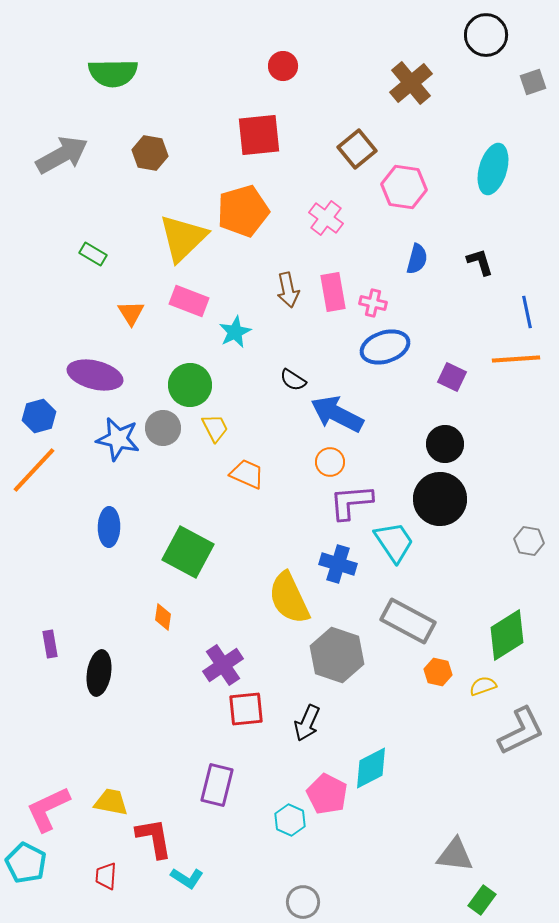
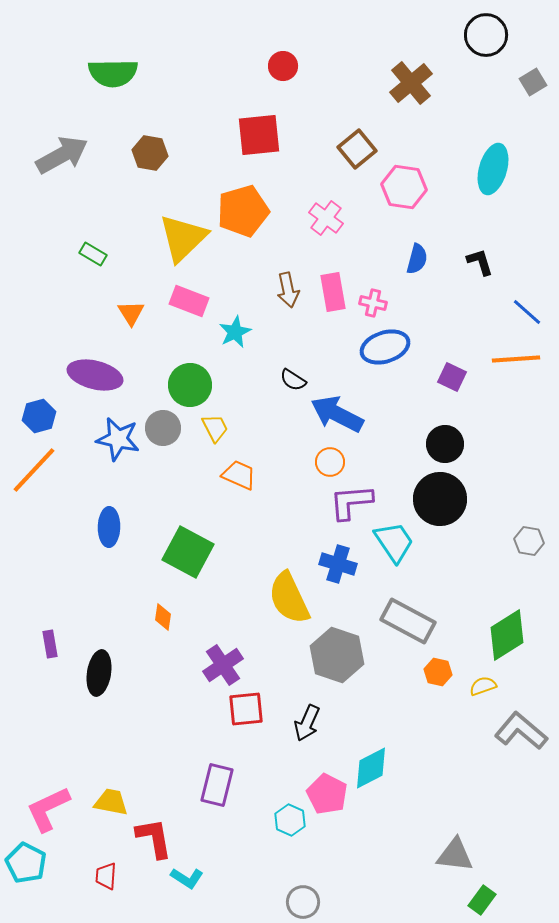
gray square at (533, 82): rotated 12 degrees counterclockwise
blue line at (527, 312): rotated 36 degrees counterclockwise
orange trapezoid at (247, 474): moved 8 px left, 1 px down
gray L-shape at (521, 731): rotated 114 degrees counterclockwise
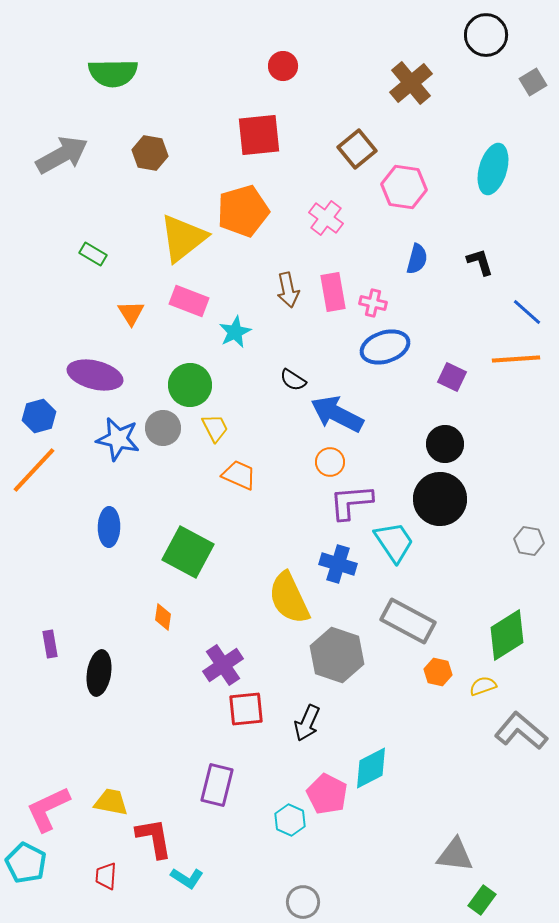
yellow triangle at (183, 238): rotated 6 degrees clockwise
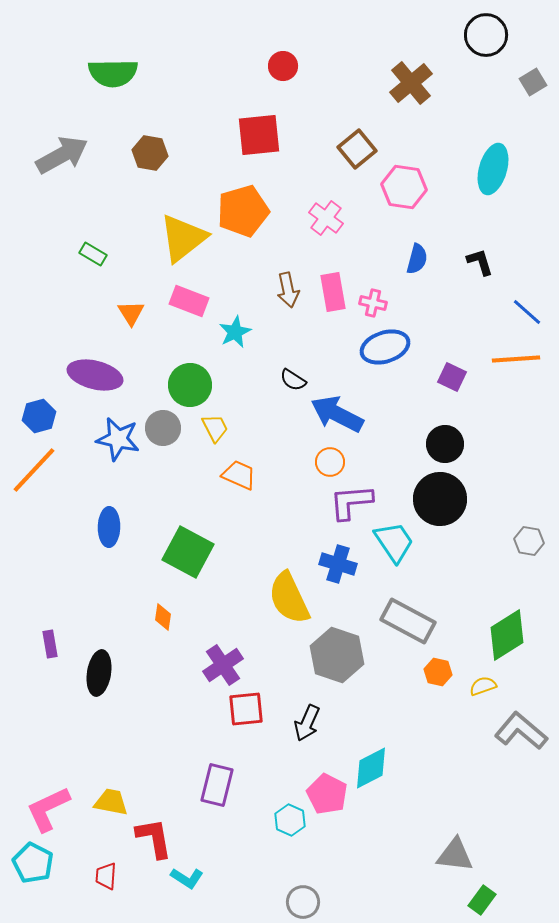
cyan pentagon at (26, 863): moved 7 px right
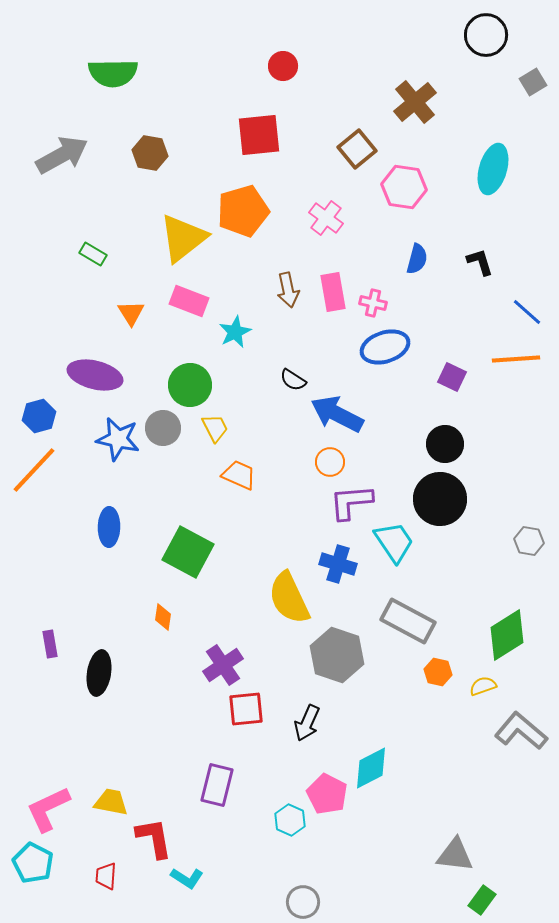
brown cross at (411, 83): moved 4 px right, 19 px down
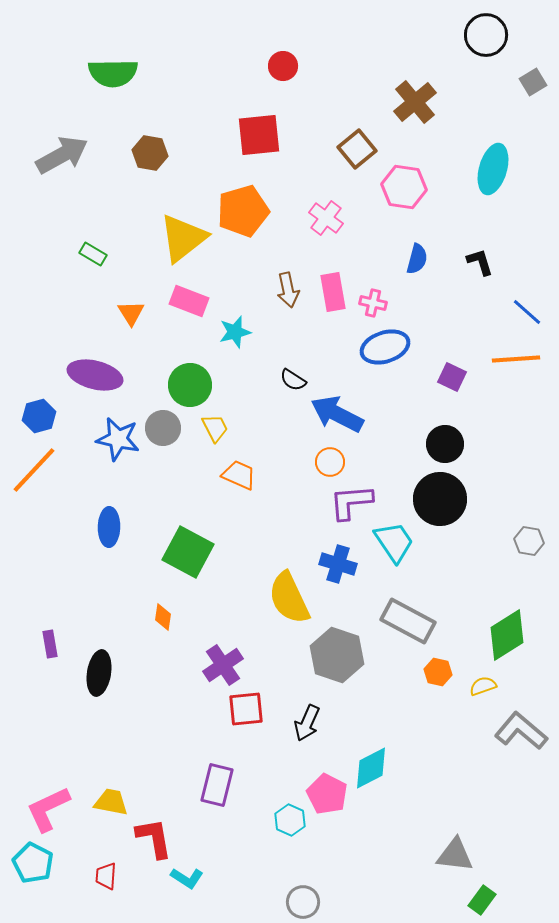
cyan star at (235, 332): rotated 12 degrees clockwise
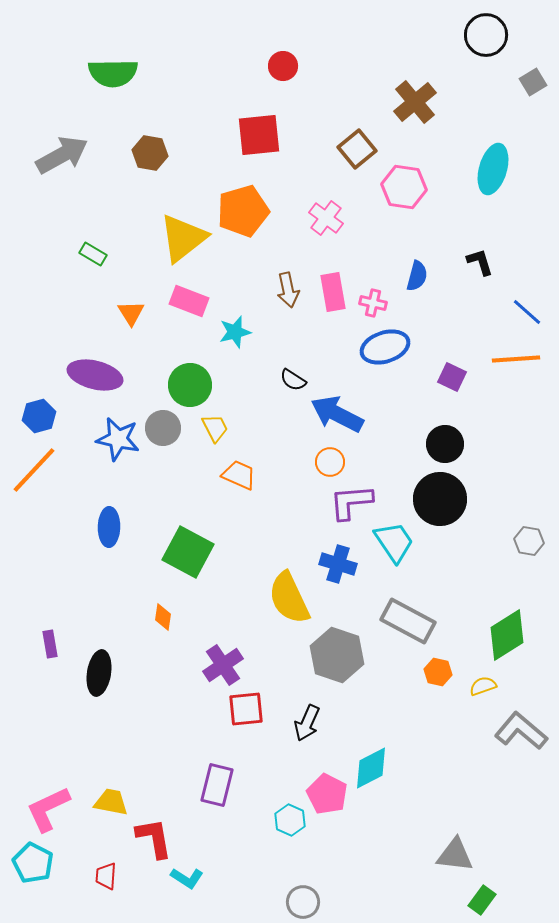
blue semicircle at (417, 259): moved 17 px down
